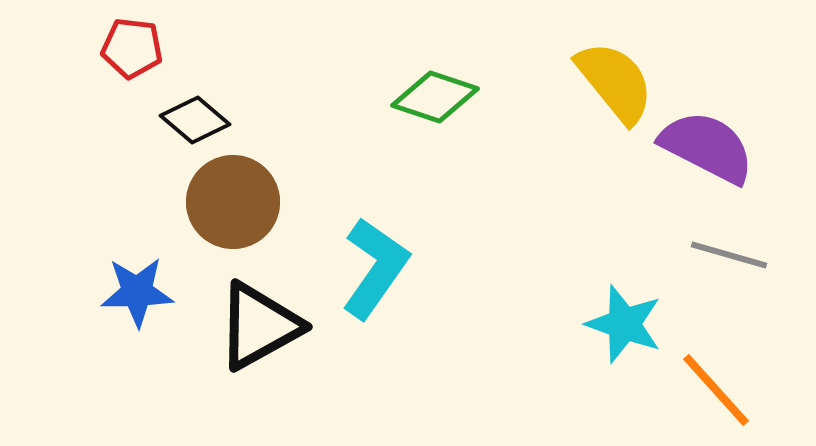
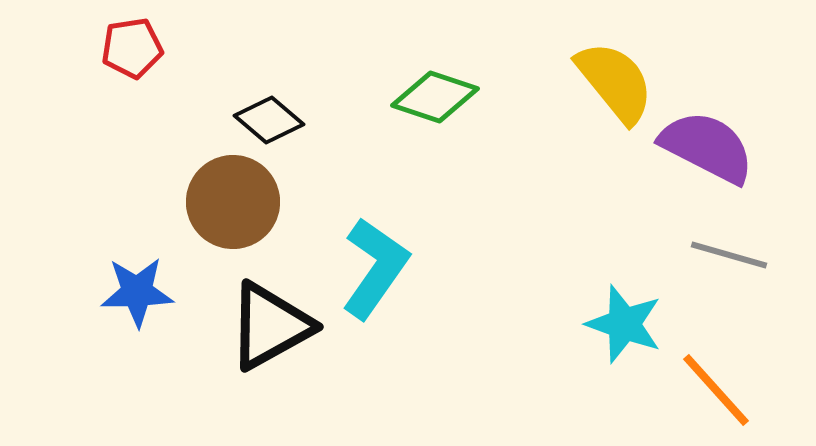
red pentagon: rotated 16 degrees counterclockwise
black diamond: moved 74 px right
black triangle: moved 11 px right
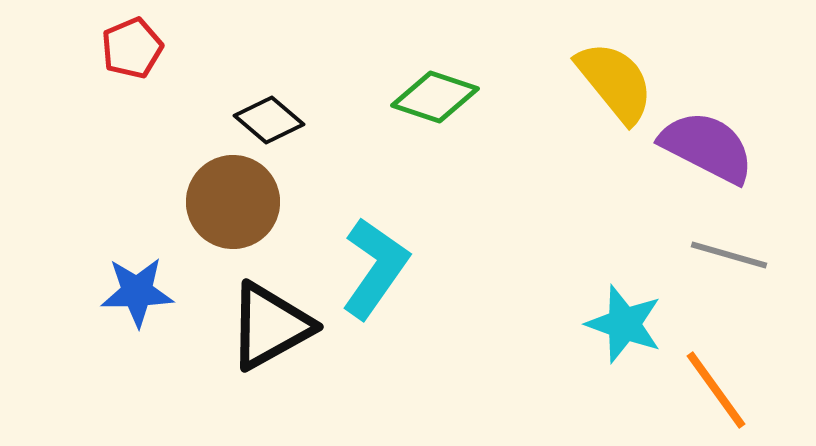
red pentagon: rotated 14 degrees counterclockwise
orange line: rotated 6 degrees clockwise
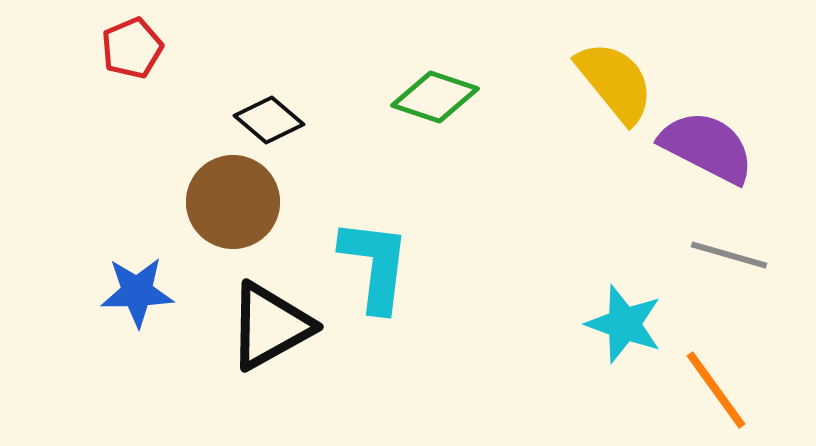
cyan L-shape: moved 3 px up; rotated 28 degrees counterclockwise
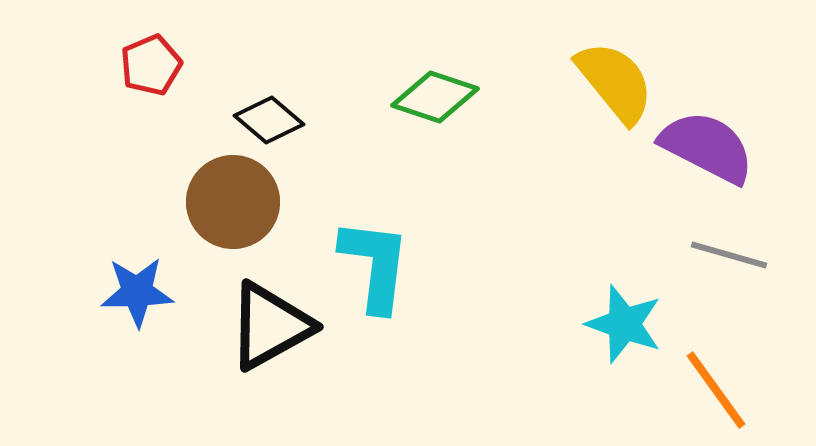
red pentagon: moved 19 px right, 17 px down
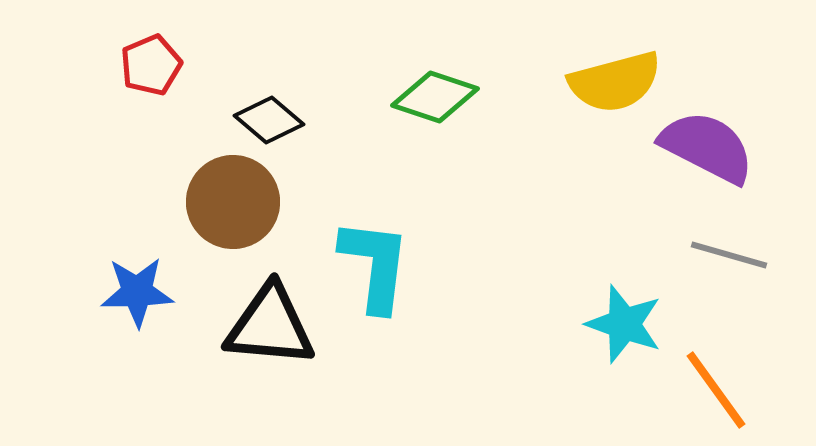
yellow semicircle: rotated 114 degrees clockwise
black triangle: rotated 34 degrees clockwise
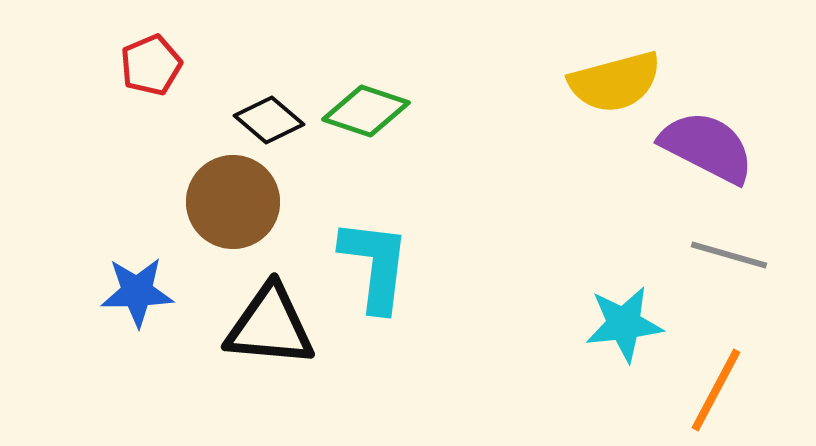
green diamond: moved 69 px left, 14 px down
cyan star: rotated 26 degrees counterclockwise
orange line: rotated 64 degrees clockwise
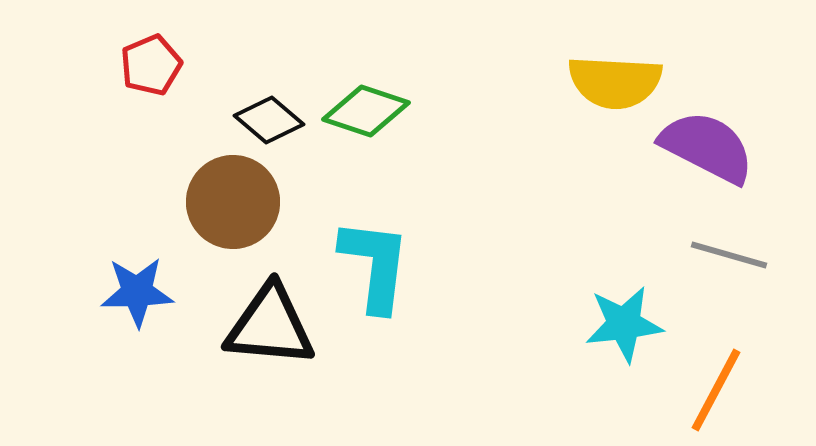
yellow semicircle: rotated 18 degrees clockwise
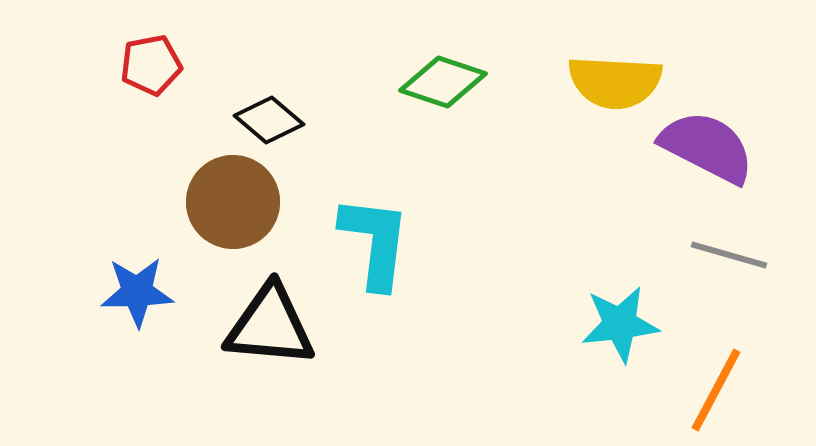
red pentagon: rotated 12 degrees clockwise
green diamond: moved 77 px right, 29 px up
cyan L-shape: moved 23 px up
cyan star: moved 4 px left
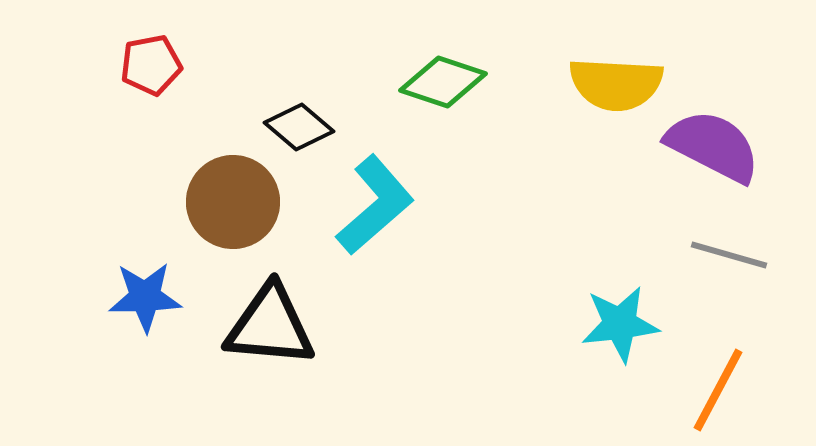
yellow semicircle: moved 1 px right, 2 px down
black diamond: moved 30 px right, 7 px down
purple semicircle: moved 6 px right, 1 px up
cyan L-shape: moved 37 px up; rotated 42 degrees clockwise
blue star: moved 8 px right, 5 px down
orange line: moved 2 px right
